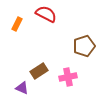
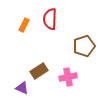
red semicircle: moved 4 px right, 5 px down; rotated 115 degrees counterclockwise
orange rectangle: moved 7 px right, 1 px down
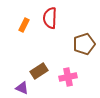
red semicircle: moved 1 px up
brown pentagon: moved 2 px up
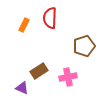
brown pentagon: moved 2 px down
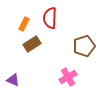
orange rectangle: moved 1 px up
brown rectangle: moved 7 px left, 27 px up
pink cross: rotated 18 degrees counterclockwise
purple triangle: moved 9 px left, 8 px up
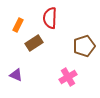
orange rectangle: moved 6 px left, 1 px down
brown rectangle: moved 2 px right, 1 px up
purple triangle: moved 3 px right, 5 px up
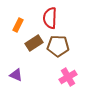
brown pentagon: moved 26 px left; rotated 20 degrees clockwise
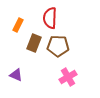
brown rectangle: rotated 36 degrees counterclockwise
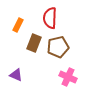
brown pentagon: moved 1 px down; rotated 15 degrees counterclockwise
pink cross: rotated 36 degrees counterclockwise
